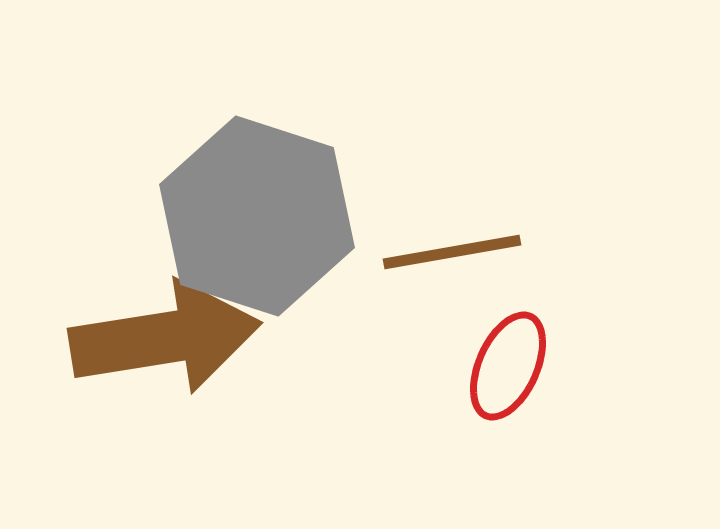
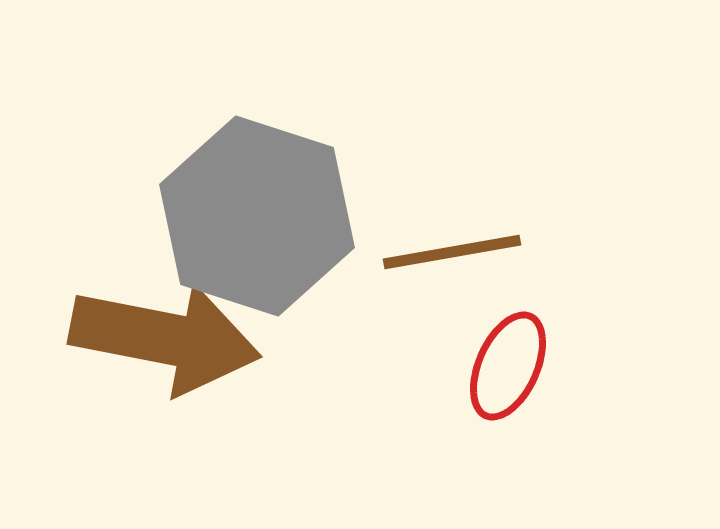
brown arrow: rotated 20 degrees clockwise
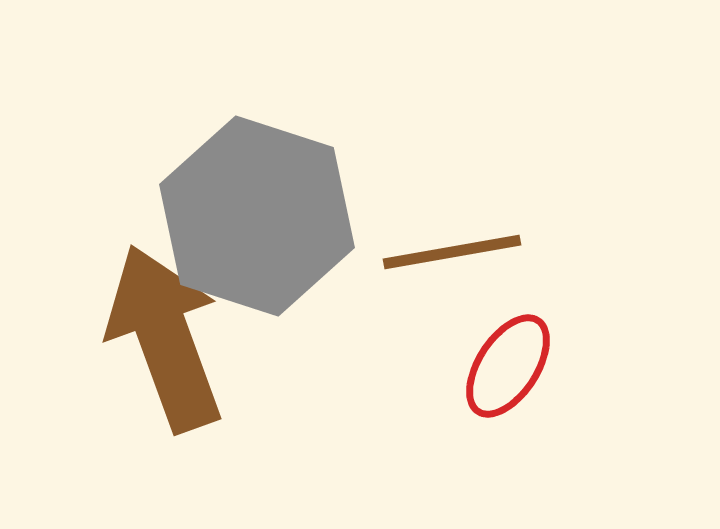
brown arrow: rotated 121 degrees counterclockwise
red ellipse: rotated 9 degrees clockwise
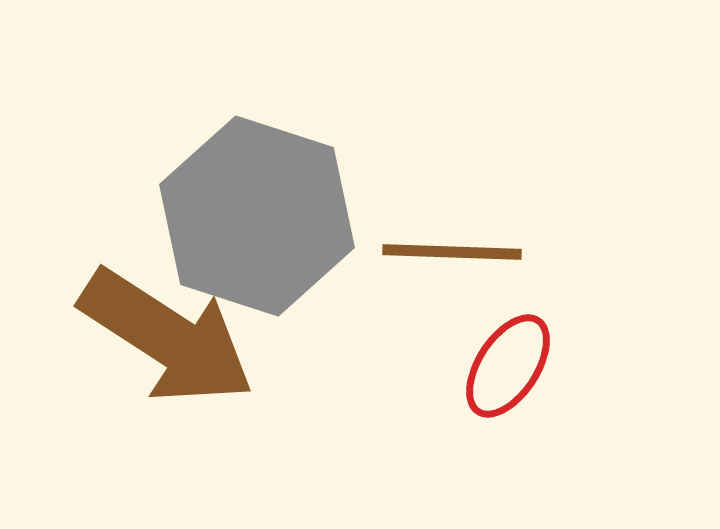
brown line: rotated 12 degrees clockwise
brown arrow: moved 2 px right, 1 px up; rotated 143 degrees clockwise
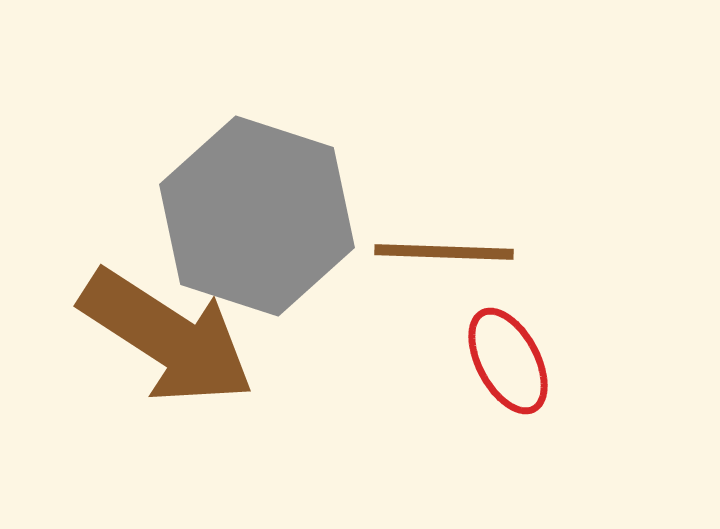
brown line: moved 8 px left
red ellipse: moved 5 px up; rotated 61 degrees counterclockwise
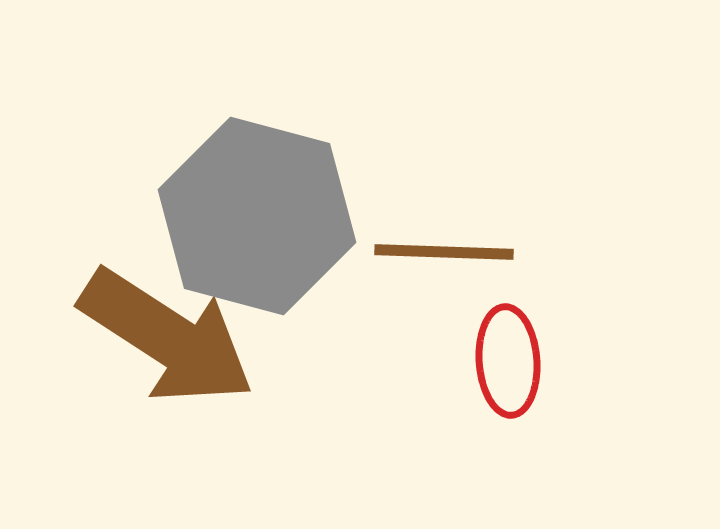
gray hexagon: rotated 3 degrees counterclockwise
red ellipse: rotated 24 degrees clockwise
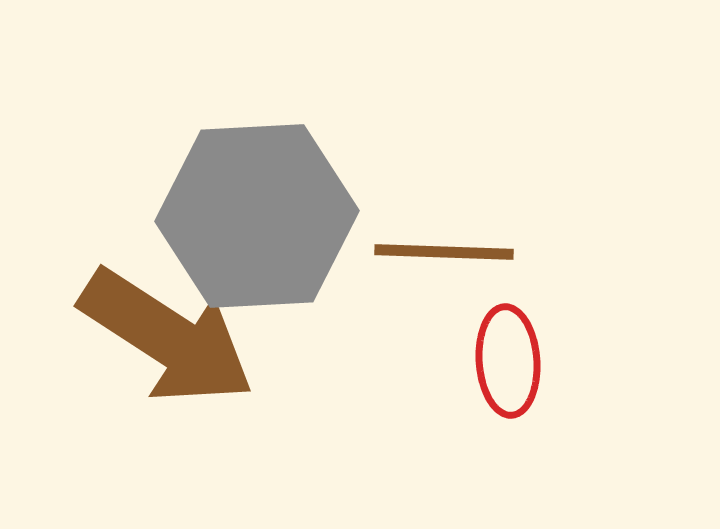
gray hexagon: rotated 18 degrees counterclockwise
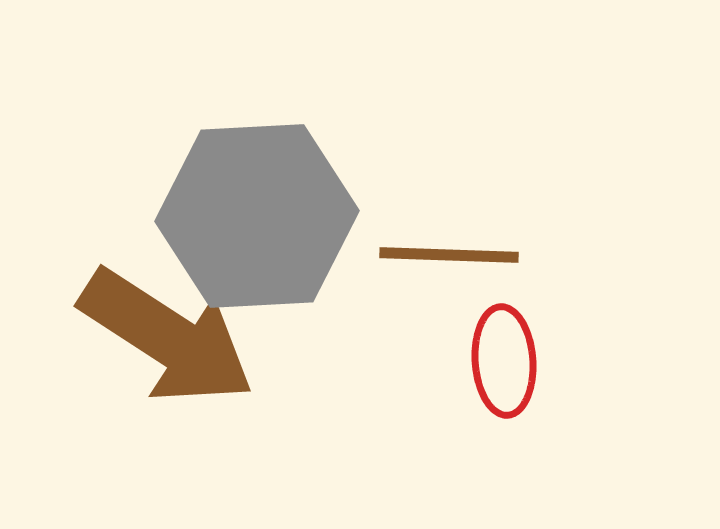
brown line: moved 5 px right, 3 px down
red ellipse: moved 4 px left
